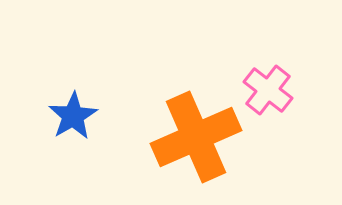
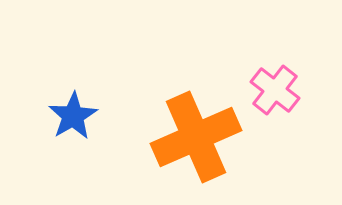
pink cross: moved 7 px right
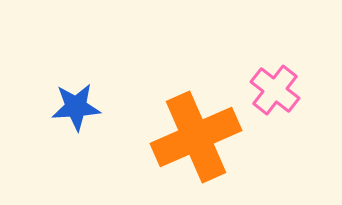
blue star: moved 3 px right, 9 px up; rotated 27 degrees clockwise
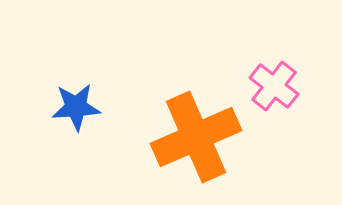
pink cross: moved 1 px left, 4 px up
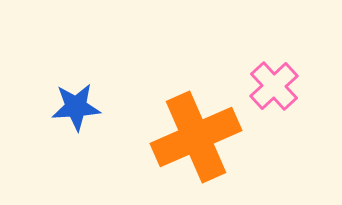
pink cross: rotated 9 degrees clockwise
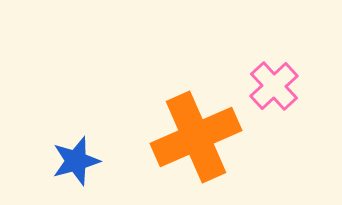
blue star: moved 54 px down; rotated 12 degrees counterclockwise
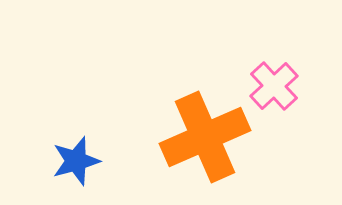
orange cross: moved 9 px right
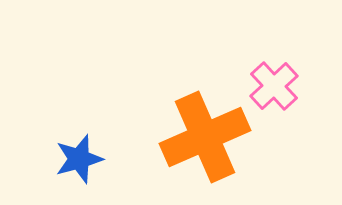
blue star: moved 3 px right, 2 px up
